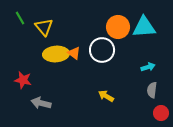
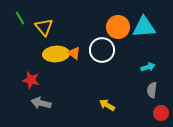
red star: moved 8 px right
yellow arrow: moved 1 px right, 9 px down
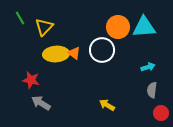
yellow triangle: rotated 24 degrees clockwise
gray arrow: rotated 18 degrees clockwise
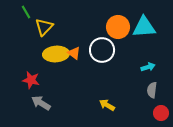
green line: moved 6 px right, 6 px up
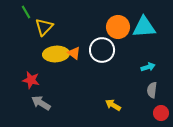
yellow arrow: moved 6 px right
